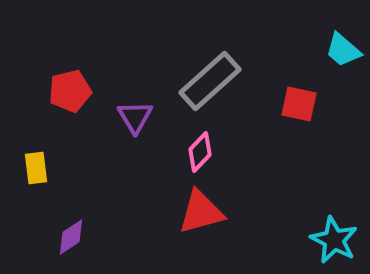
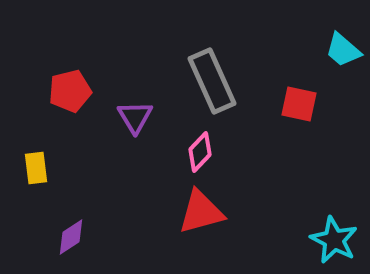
gray rectangle: moved 2 px right; rotated 72 degrees counterclockwise
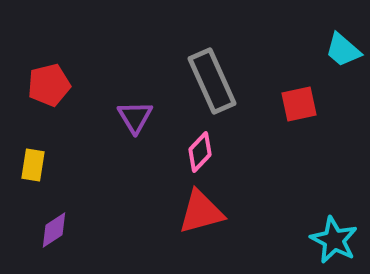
red pentagon: moved 21 px left, 6 px up
red square: rotated 24 degrees counterclockwise
yellow rectangle: moved 3 px left, 3 px up; rotated 16 degrees clockwise
purple diamond: moved 17 px left, 7 px up
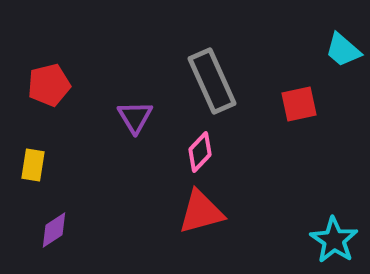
cyan star: rotated 6 degrees clockwise
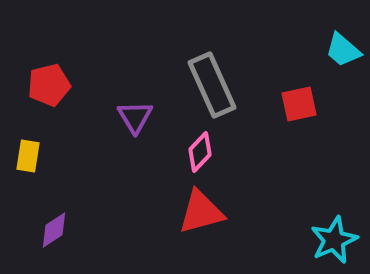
gray rectangle: moved 4 px down
yellow rectangle: moved 5 px left, 9 px up
cyan star: rotated 15 degrees clockwise
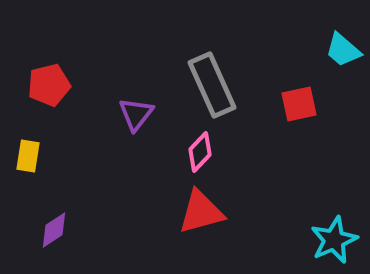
purple triangle: moved 1 px right, 3 px up; rotated 9 degrees clockwise
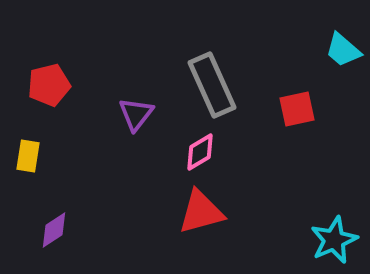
red square: moved 2 px left, 5 px down
pink diamond: rotated 15 degrees clockwise
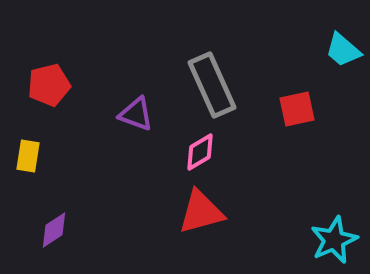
purple triangle: rotated 48 degrees counterclockwise
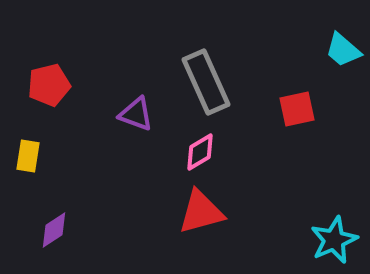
gray rectangle: moved 6 px left, 3 px up
